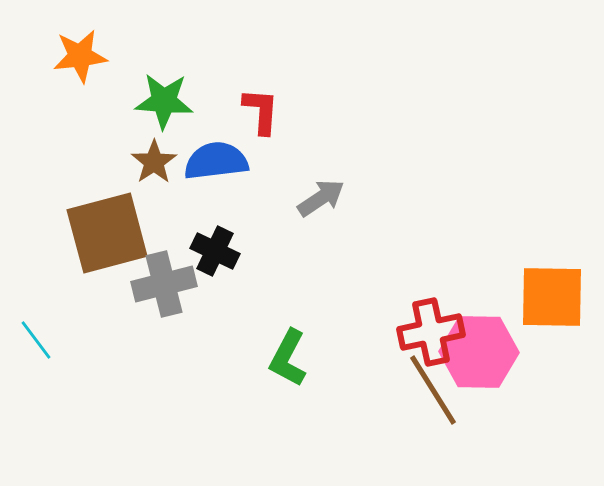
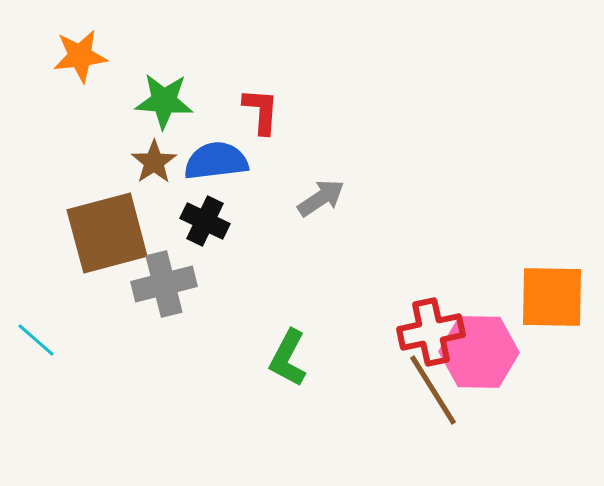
black cross: moved 10 px left, 30 px up
cyan line: rotated 12 degrees counterclockwise
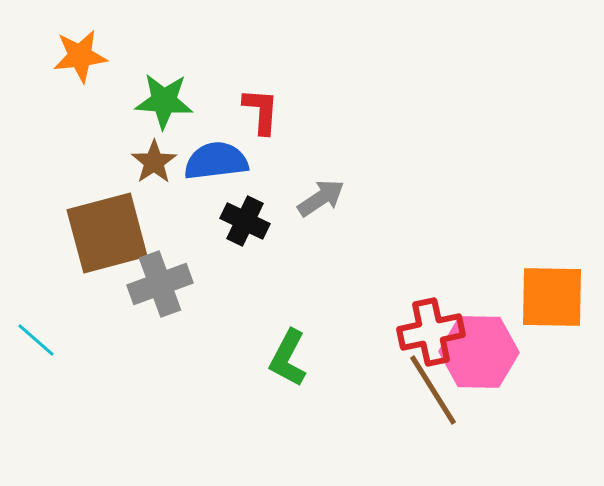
black cross: moved 40 px right
gray cross: moved 4 px left; rotated 6 degrees counterclockwise
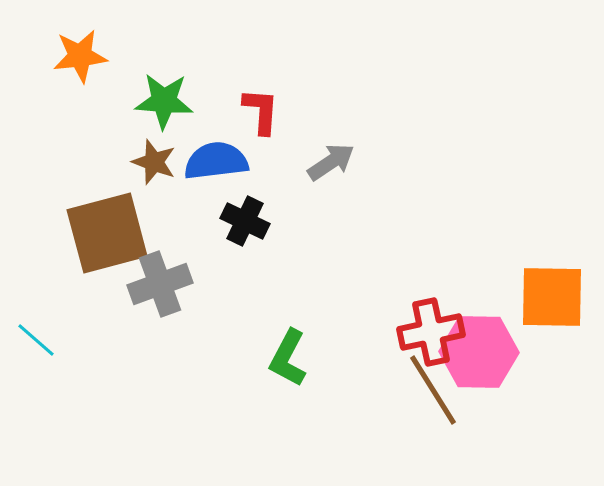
brown star: rotated 18 degrees counterclockwise
gray arrow: moved 10 px right, 36 px up
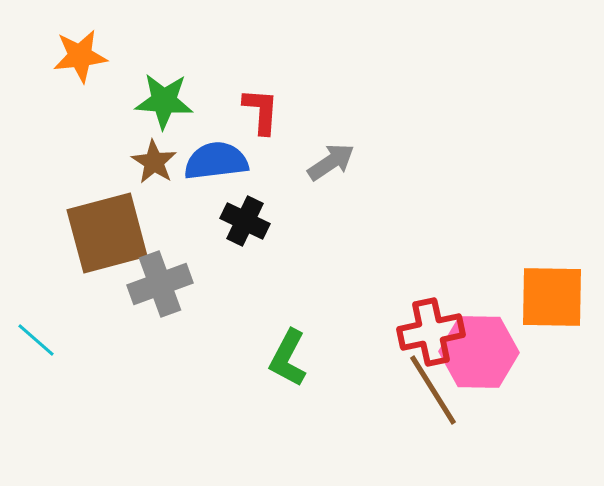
brown star: rotated 12 degrees clockwise
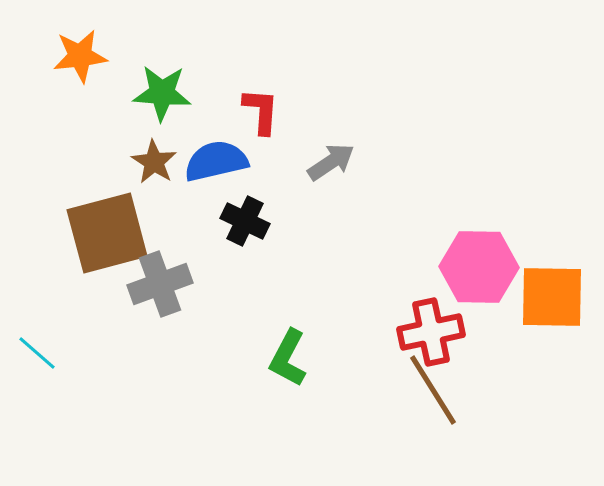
green star: moved 2 px left, 8 px up
blue semicircle: rotated 6 degrees counterclockwise
cyan line: moved 1 px right, 13 px down
pink hexagon: moved 85 px up
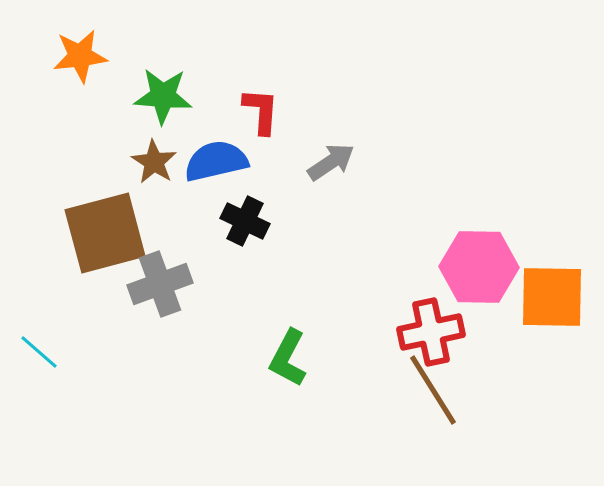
green star: moved 1 px right, 3 px down
brown square: moved 2 px left
cyan line: moved 2 px right, 1 px up
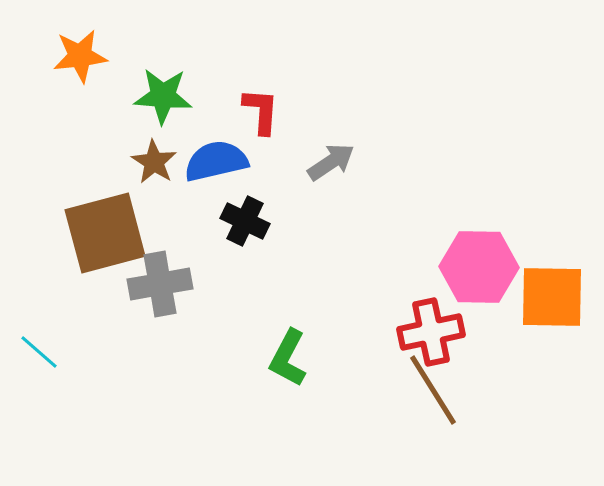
gray cross: rotated 10 degrees clockwise
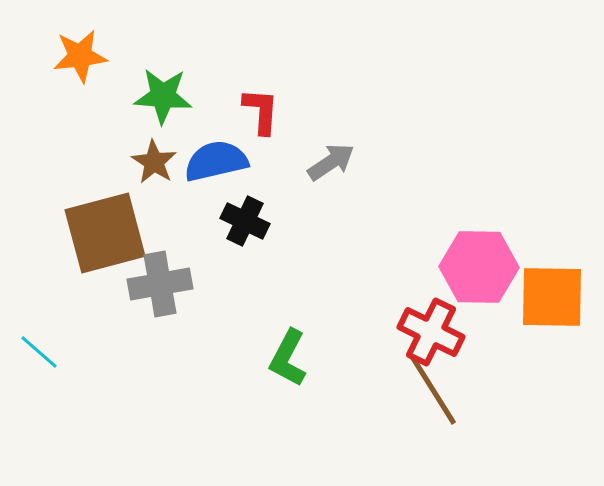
red cross: rotated 38 degrees clockwise
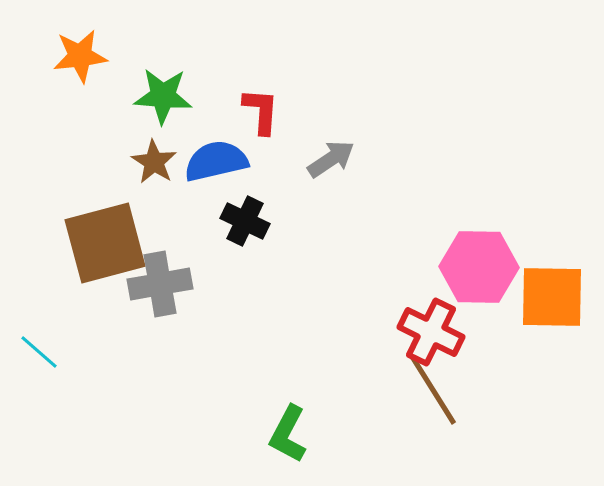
gray arrow: moved 3 px up
brown square: moved 10 px down
green L-shape: moved 76 px down
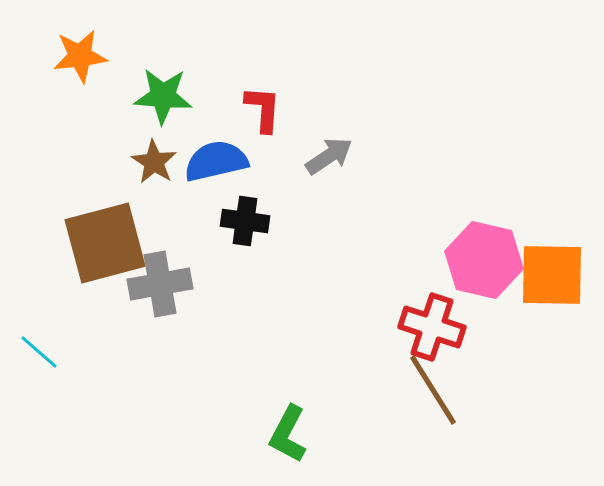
red L-shape: moved 2 px right, 2 px up
gray arrow: moved 2 px left, 3 px up
black cross: rotated 18 degrees counterclockwise
pink hexagon: moved 5 px right, 7 px up; rotated 12 degrees clockwise
orange square: moved 22 px up
red cross: moved 1 px right, 5 px up; rotated 8 degrees counterclockwise
